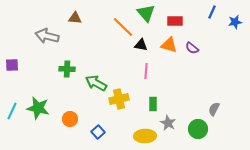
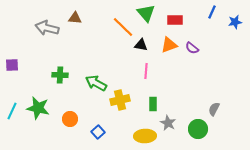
red rectangle: moved 1 px up
gray arrow: moved 8 px up
orange triangle: rotated 36 degrees counterclockwise
green cross: moved 7 px left, 6 px down
yellow cross: moved 1 px right, 1 px down
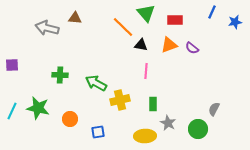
blue square: rotated 32 degrees clockwise
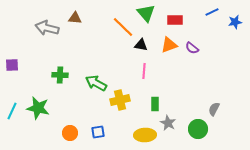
blue line: rotated 40 degrees clockwise
pink line: moved 2 px left
green rectangle: moved 2 px right
orange circle: moved 14 px down
yellow ellipse: moved 1 px up
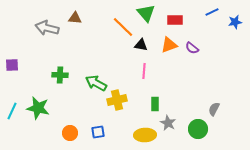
yellow cross: moved 3 px left
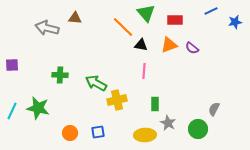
blue line: moved 1 px left, 1 px up
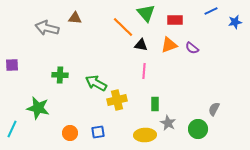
cyan line: moved 18 px down
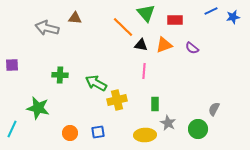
blue star: moved 2 px left, 5 px up
orange triangle: moved 5 px left
